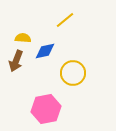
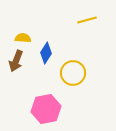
yellow line: moved 22 px right; rotated 24 degrees clockwise
blue diamond: moved 1 px right, 2 px down; rotated 45 degrees counterclockwise
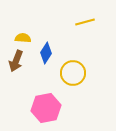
yellow line: moved 2 px left, 2 px down
pink hexagon: moved 1 px up
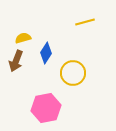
yellow semicircle: rotated 21 degrees counterclockwise
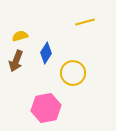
yellow semicircle: moved 3 px left, 2 px up
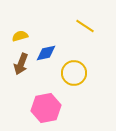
yellow line: moved 4 px down; rotated 48 degrees clockwise
blue diamond: rotated 45 degrees clockwise
brown arrow: moved 5 px right, 3 px down
yellow circle: moved 1 px right
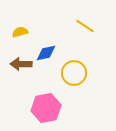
yellow semicircle: moved 4 px up
brown arrow: rotated 70 degrees clockwise
